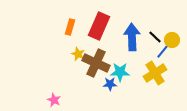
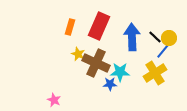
yellow circle: moved 3 px left, 2 px up
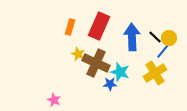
cyan star: rotated 18 degrees clockwise
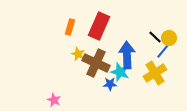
blue arrow: moved 5 px left, 18 px down
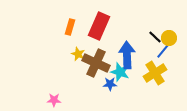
pink star: rotated 24 degrees counterclockwise
